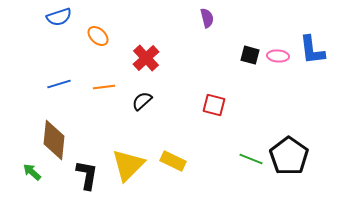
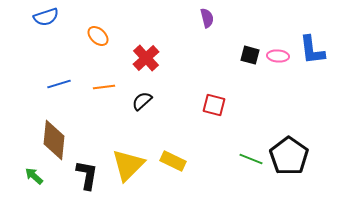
blue semicircle: moved 13 px left
green arrow: moved 2 px right, 4 px down
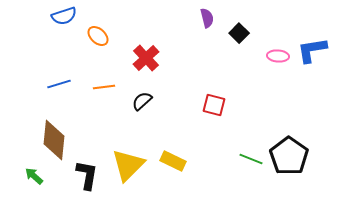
blue semicircle: moved 18 px right, 1 px up
blue L-shape: rotated 88 degrees clockwise
black square: moved 11 px left, 22 px up; rotated 30 degrees clockwise
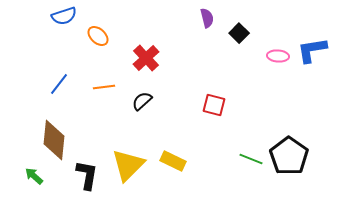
blue line: rotated 35 degrees counterclockwise
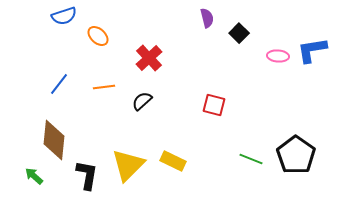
red cross: moved 3 px right
black pentagon: moved 7 px right, 1 px up
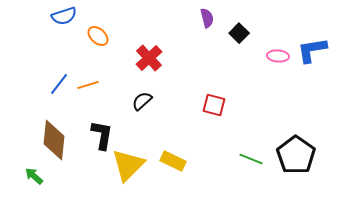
orange line: moved 16 px left, 2 px up; rotated 10 degrees counterclockwise
black L-shape: moved 15 px right, 40 px up
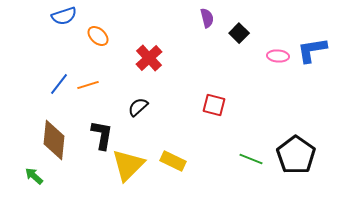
black semicircle: moved 4 px left, 6 px down
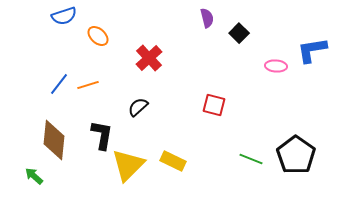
pink ellipse: moved 2 px left, 10 px down
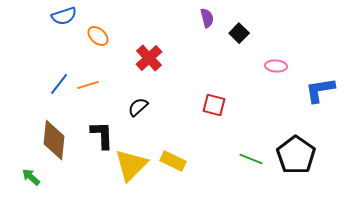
blue L-shape: moved 8 px right, 40 px down
black L-shape: rotated 12 degrees counterclockwise
yellow triangle: moved 3 px right
green arrow: moved 3 px left, 1 px down
